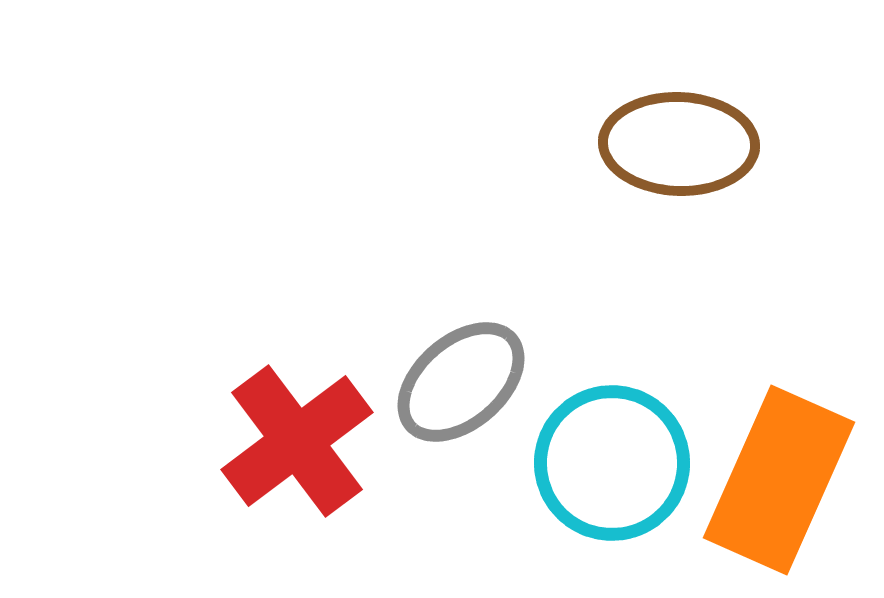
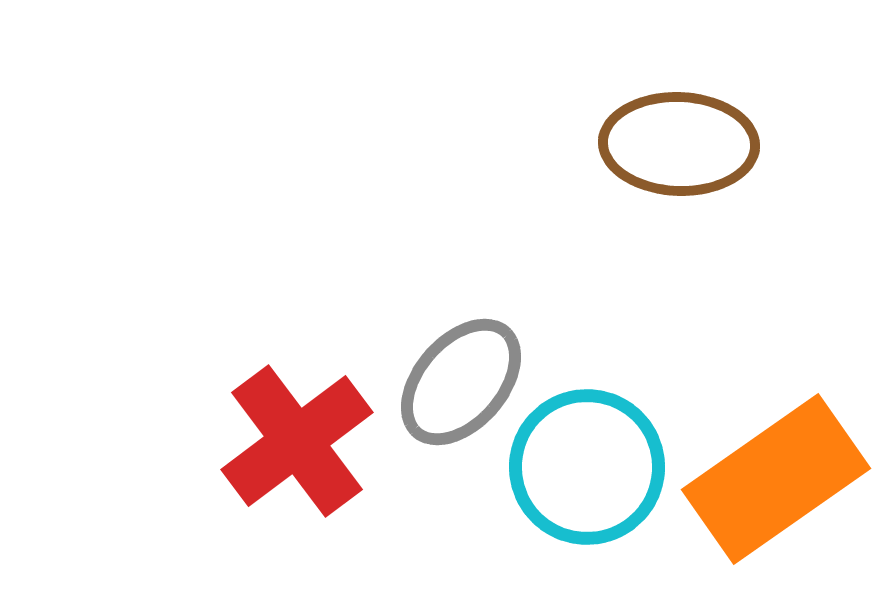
gray ellipse: rotated 8 degrees counterclockwise
cyan circle: moved 25 px left, 4 px down
orange rectangle: moved 3 px left, 1 px up; rotated 31 degrees clockwise
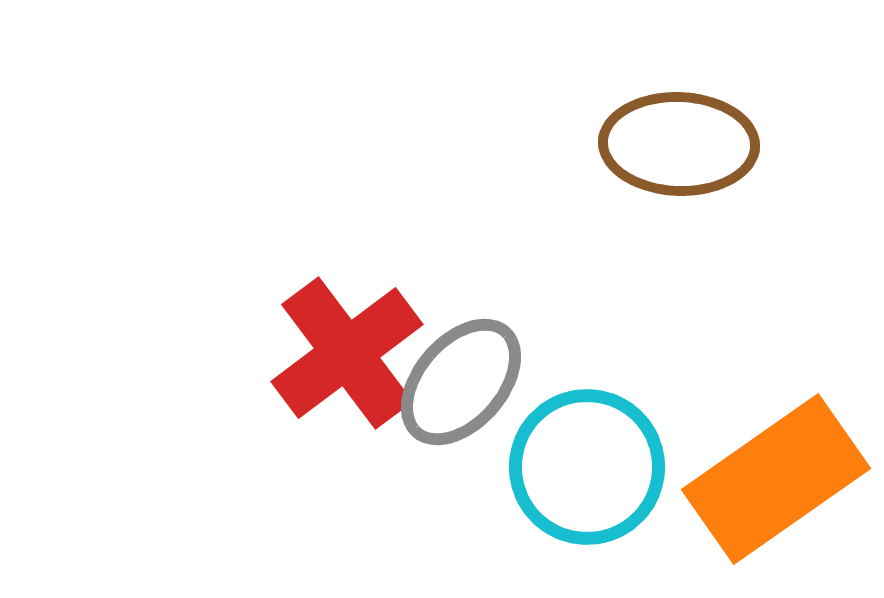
red cross: moved 50 px right, 88 px up
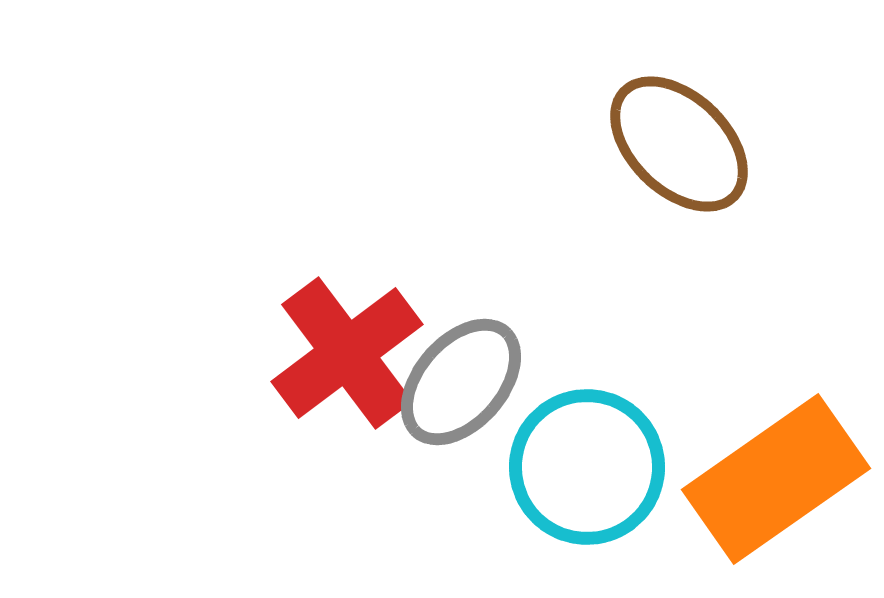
brown ellipse: rotated 42 degrees clockwise
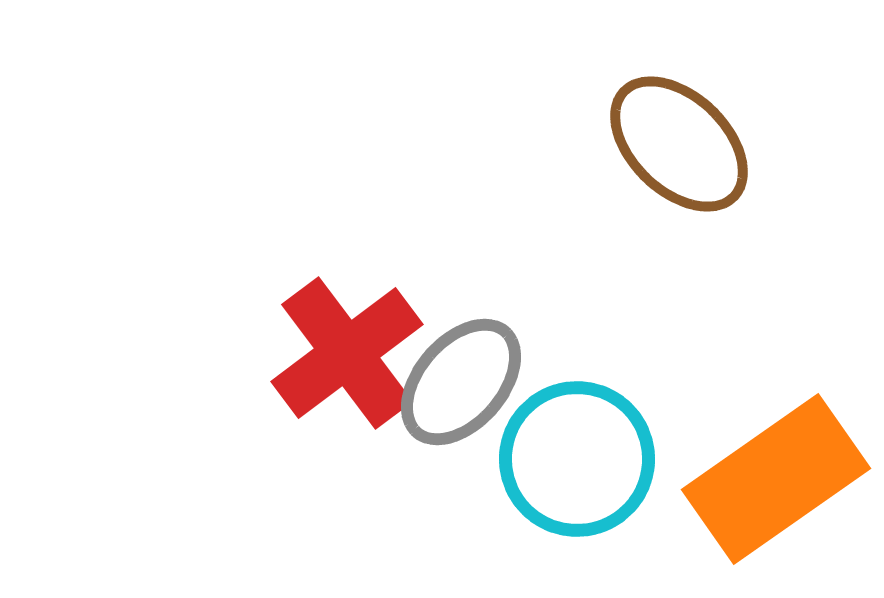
cyan circle: moved 10 px left, 8 px up
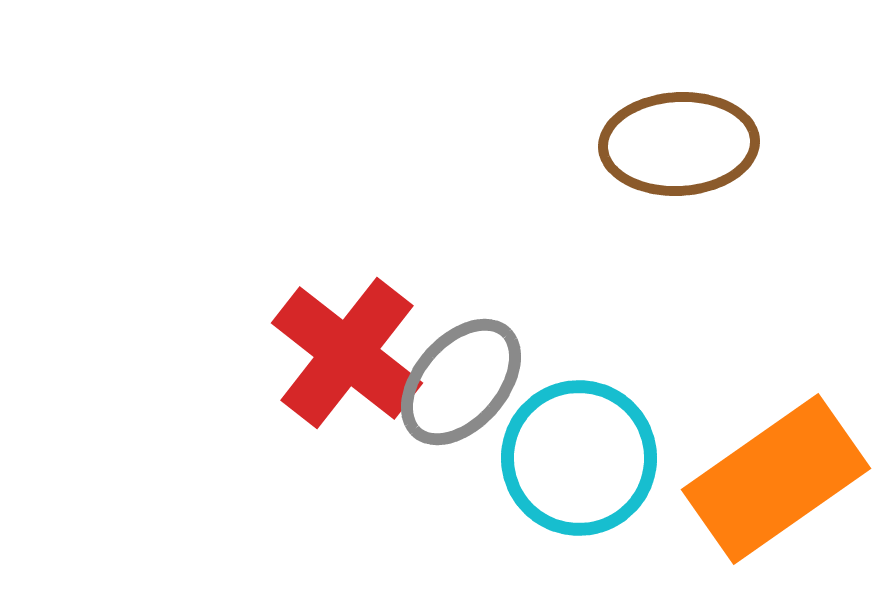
brown ellipse: rotated 47 degrees counterclockwise
red cross: rotated 15 degrees counterclockwise
cyan circle: moved 2 px right, 1 px up
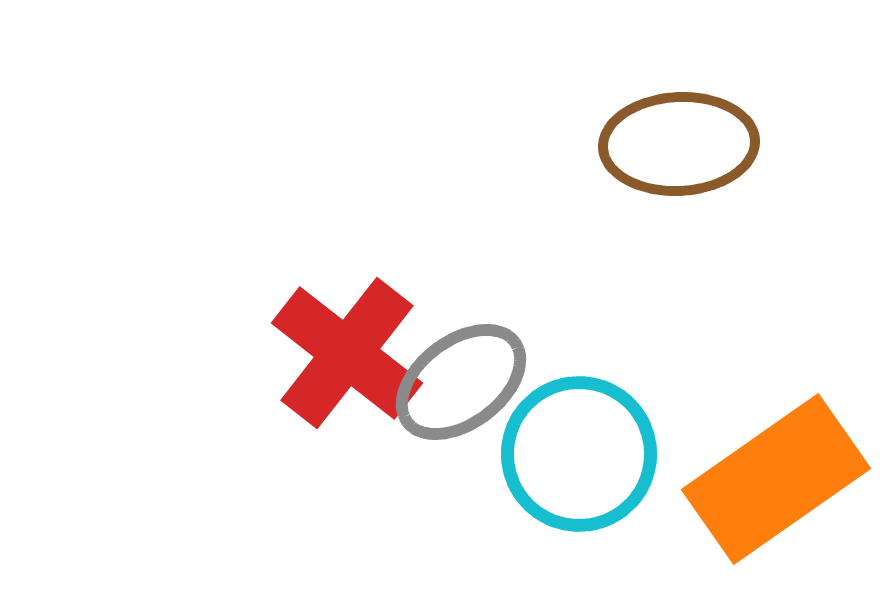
gray ellipse: rotated 12 degrees clockwise
cyan circle: moved 4 px up
